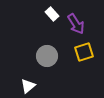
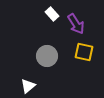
yellow square: rotated 30 degrees clockwise
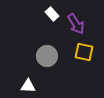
white triangle: rotated 42 degrees clockwise
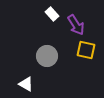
purple arrow: moved 1 px down
yellow square: moved 2 px right, 2 px up
white triangle: moved 2 px left, 2 px up; rotated 28 degrees clockwise
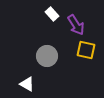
white triangle: moved 1 px right
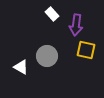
purple arrow: rotated 40 degrees clockwise
white triangle: moved 6 px left, 17 px up
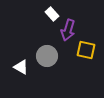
purple arrow: moved 8 px left, 5 px down; rotated 10 degrees clockwise
